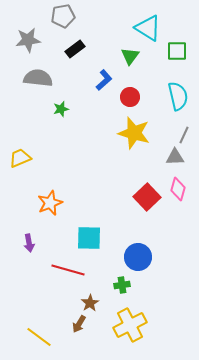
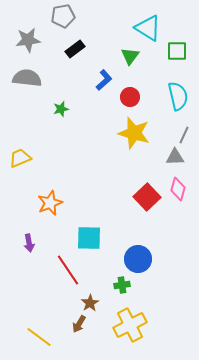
gray semicircle: moved 11 px left
blue circle: moved 2 px down
red line: rotated 40 degrees clockwise
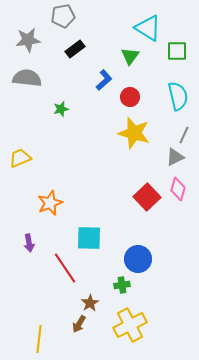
gray triangle: rotated 24 degrees counterclockwise
red line: moved 3 px left, 2 px up
yellow line: moved 2 px down; rotated 60 degrees clockwise
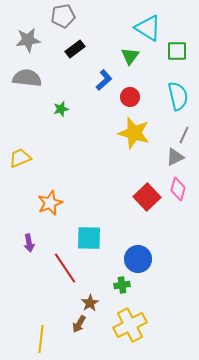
yellow line: moved 2 px right
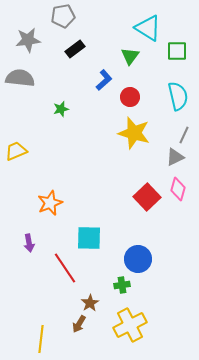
gray semicircle: moved 7 px left
yellow trapezoid: moved 4 px left, 7 px up
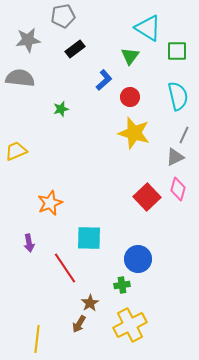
yellow line: moved 4 px left
